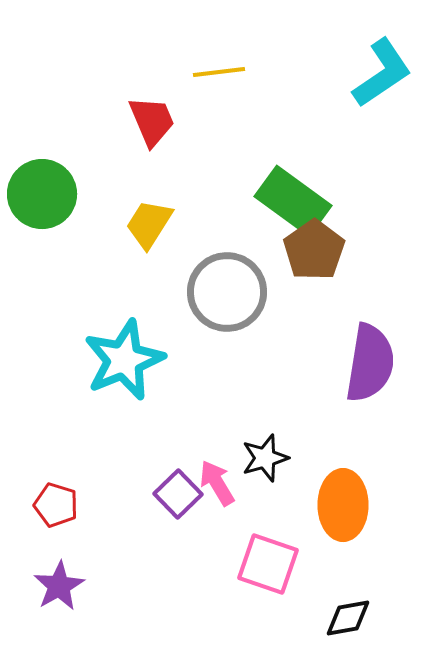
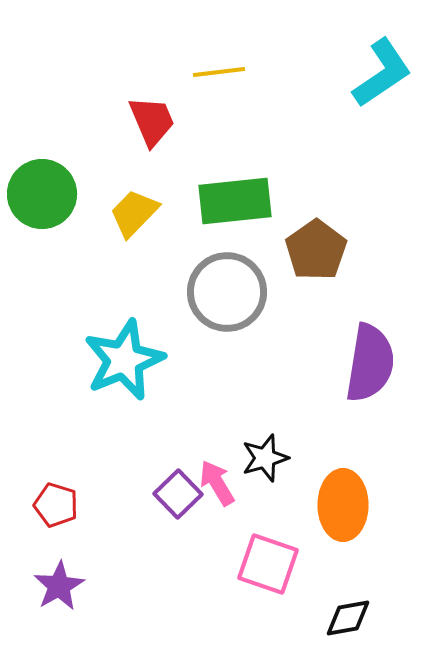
green rectangle: moved 58 px left; rotated 42 degrees counterclockwise
yellow trapezoid: moved 15 px left, 11 px up; rotated 12 degrees clockwise
brown pentagon: moved 2 px right
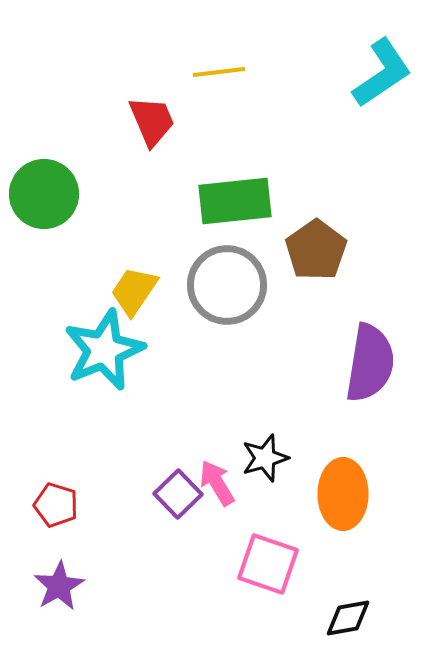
green circle: moved 2 px right
yellow trapezoid: moved 78 px down; rotated 10 degrees counterclockwise
gray circle: moved 7 px up
cyan star: moved 20 px left, 10 px up
orange ellipse: moved 11 px up
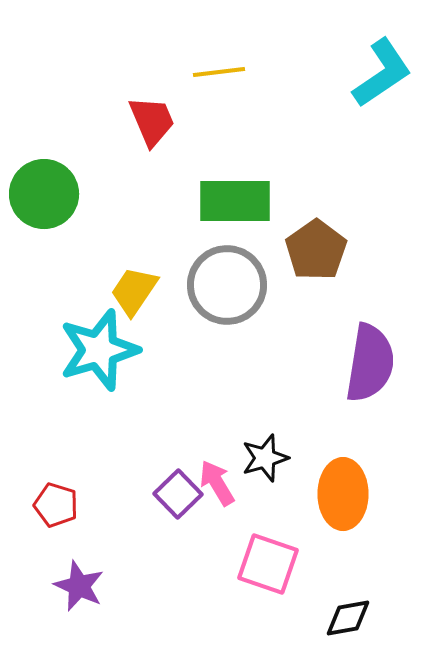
green rectangle: rotated 6 degrees clockwise
cyan star: moved 5 px left; rotated 6 degrees clockwise
purple star: moved 20 px right; rotated 18 degrees counterclockwise
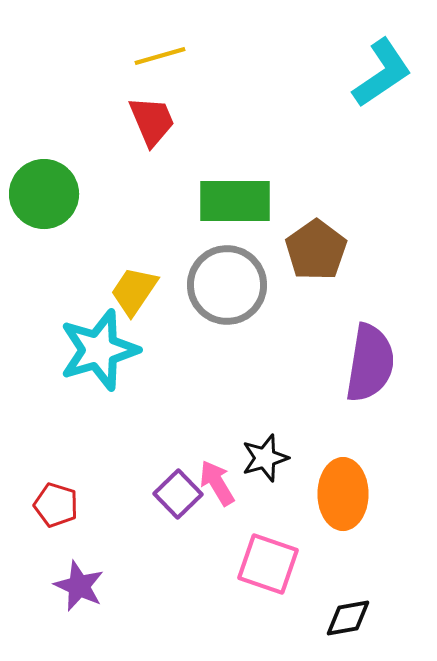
yellow line: moved 59 px left, 16 px up; rotated 9 degrees counterclockwise
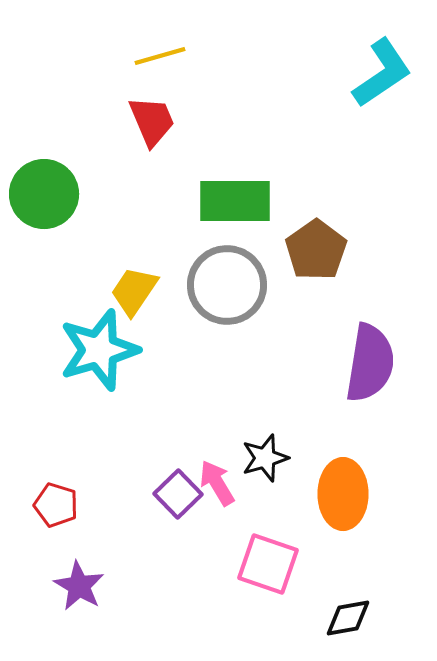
purple star: rotated 6 degrees clockwise
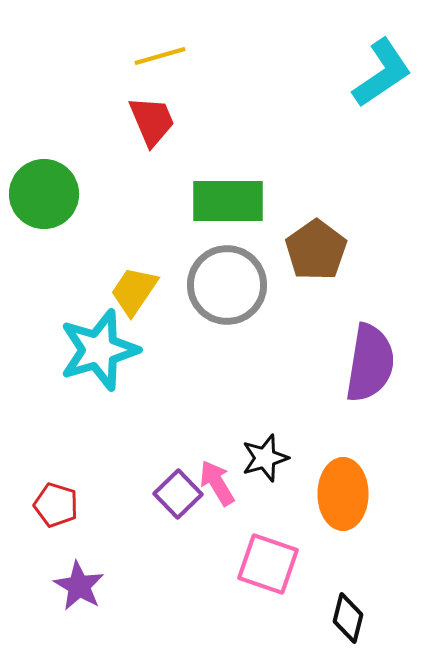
green rectangle: moved 7 px left
black diamond: rotated 66 degrees counterclockwise
